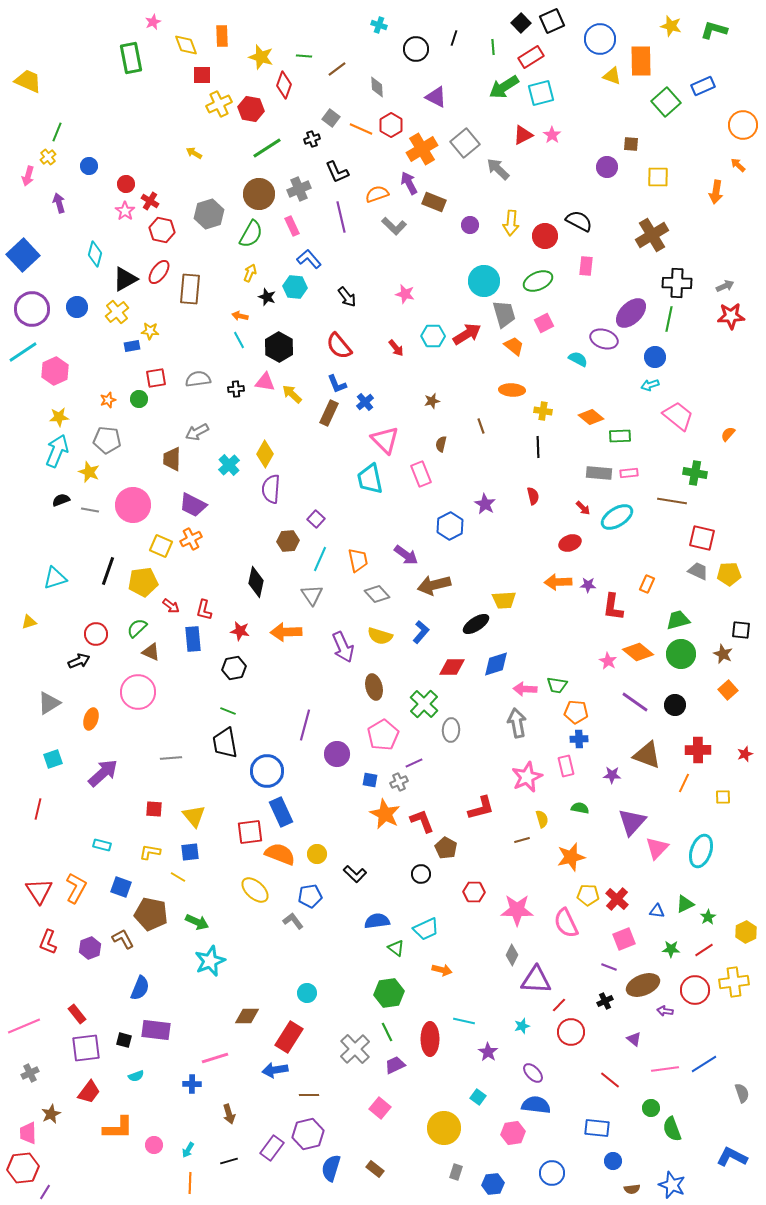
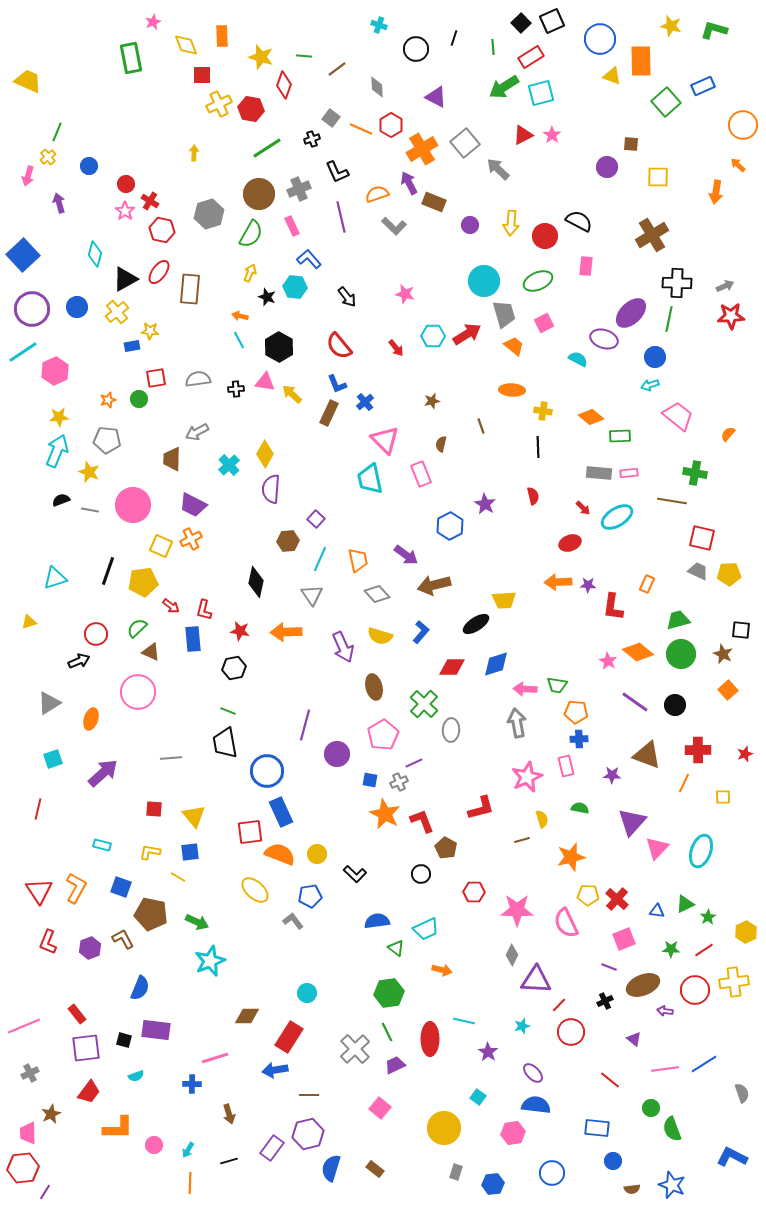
yellow arrow at (194, 153): rotated 63 degrees clockwise
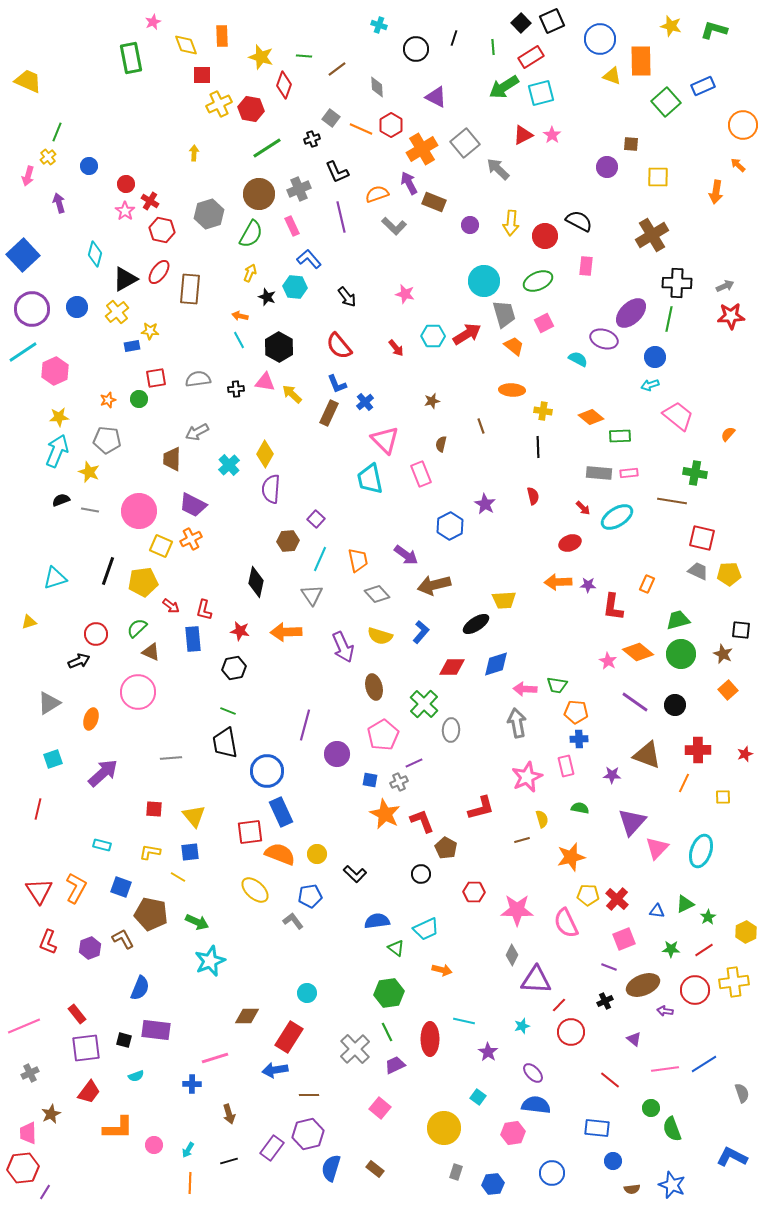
pink circle at (133, 505): moved 6 px right, 6 px down
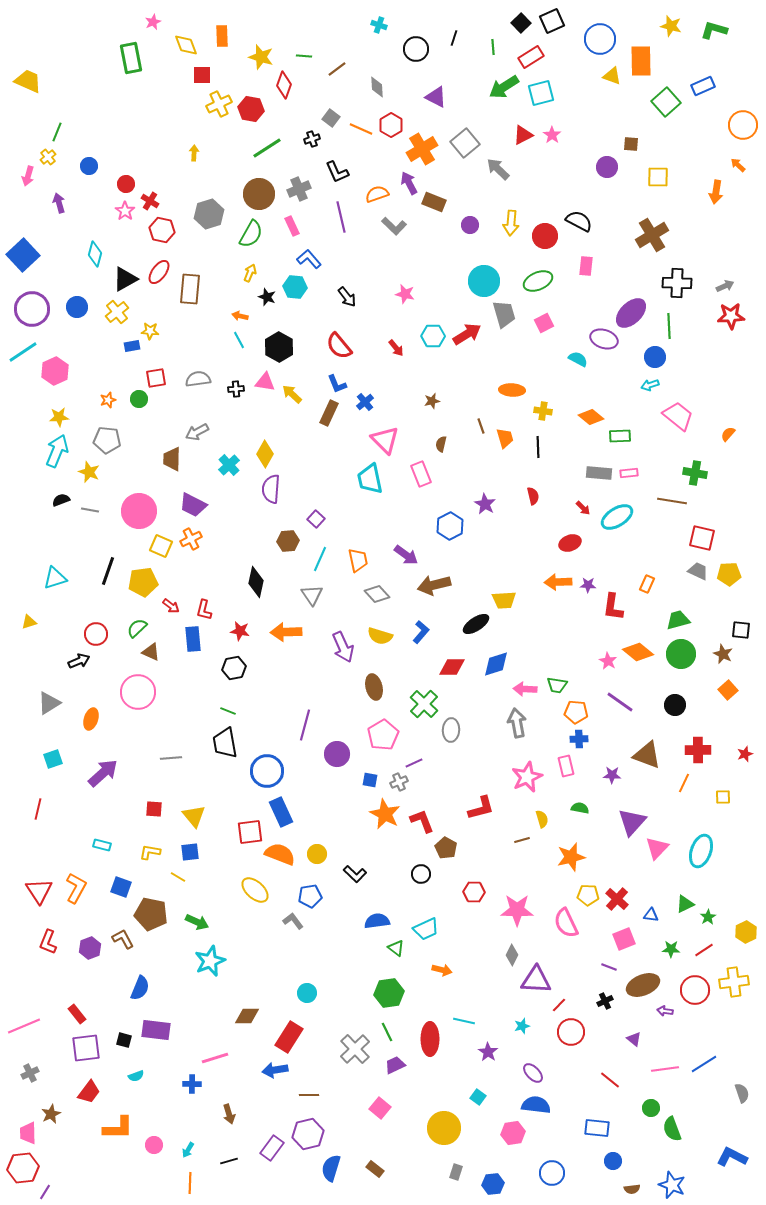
green line at (669, 319): moved 7 px down; rotated 15 degrees counterclockwise
orange trapezoid at (514, 346): moved 9 px left, 92 px down; rotated 35 degrees clockwise
purple line at (635, 702): moved 15 px left
blue triangle at (657, 911): moved 6 px left, 4 px down
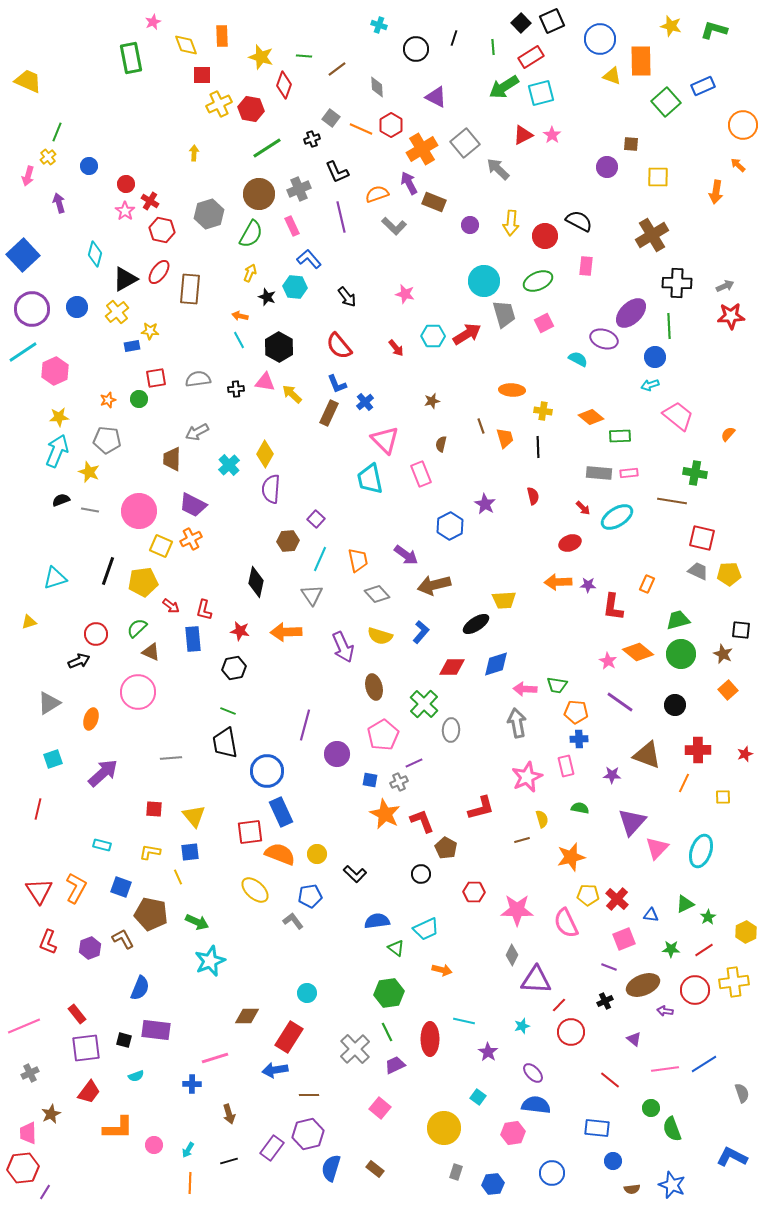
yellow line at (178, 877): rotated 35 degrees clockwise
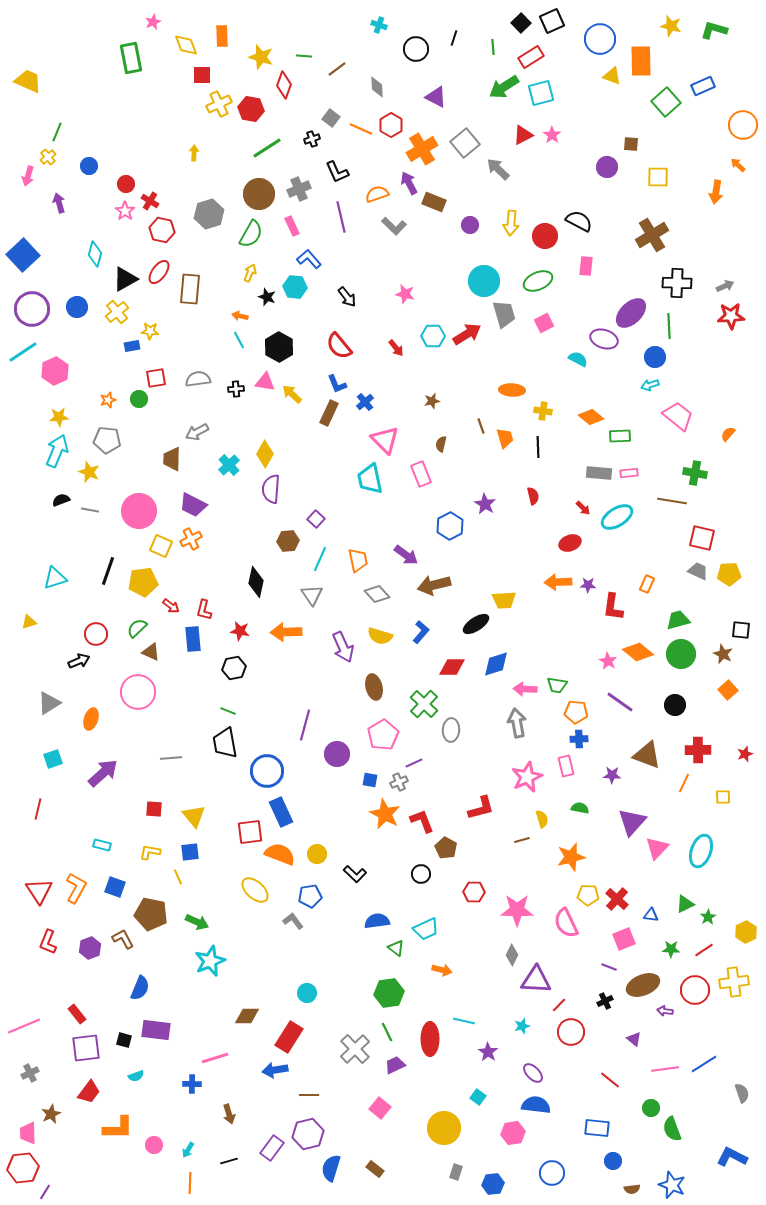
blue square at (121, 887): moved 6 px left
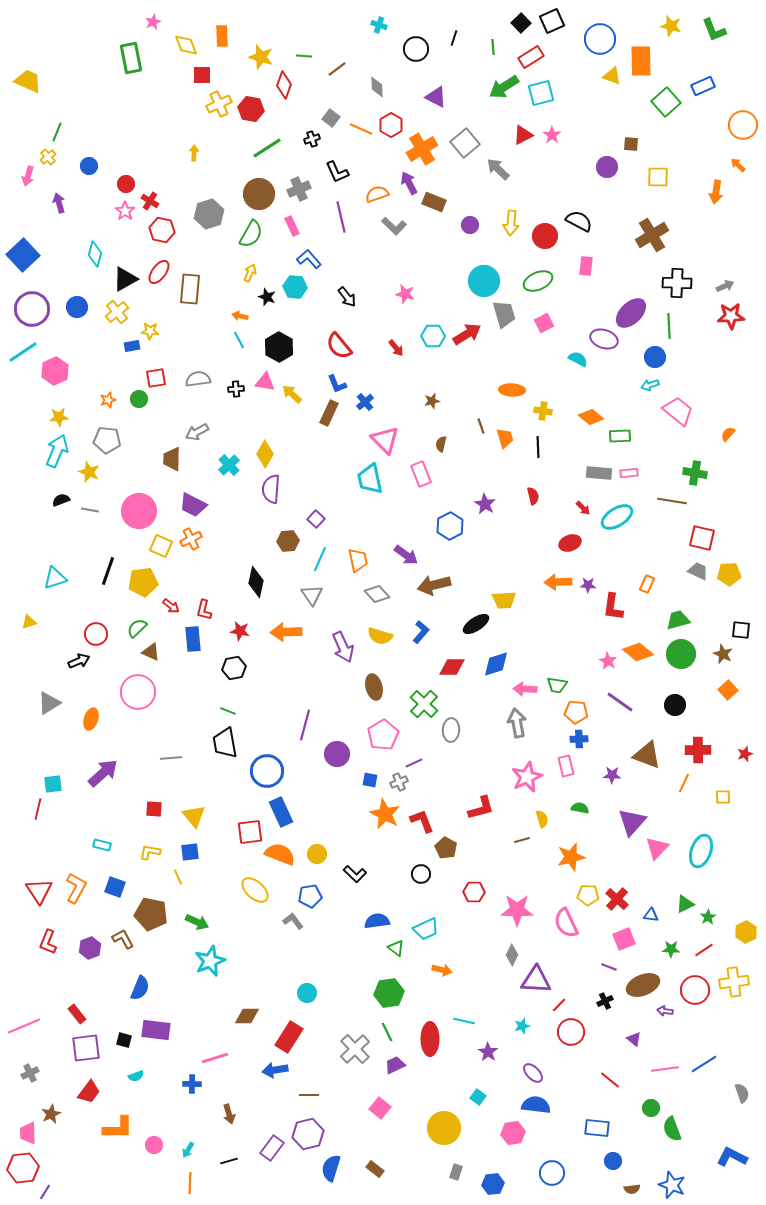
green L-shape at (714, 30): rotated 128 degrees counterclockwise
pink trapezoid at (678, 416): moved 5 px up
cyan square at (53, 759): moved 25 px down; rotated 12 degrees clockwise
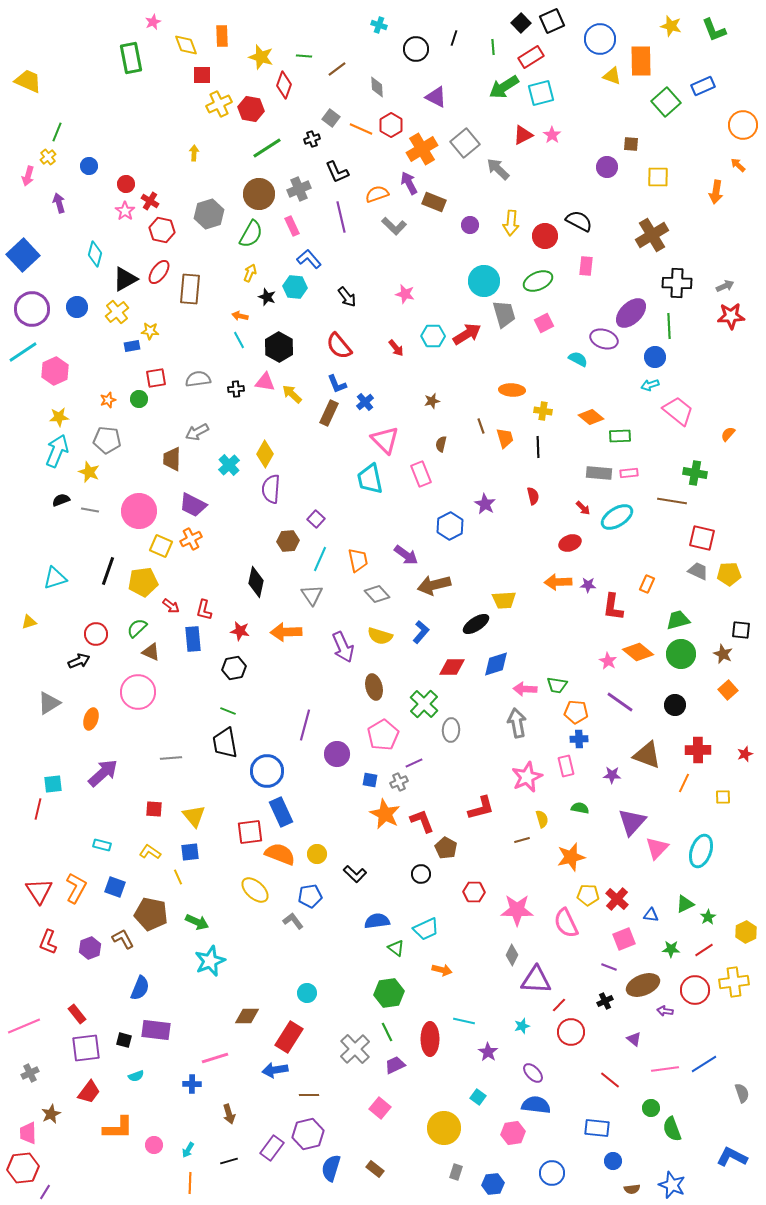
yellow L-shape at (150, 852): rotated 25 degrees clockwise
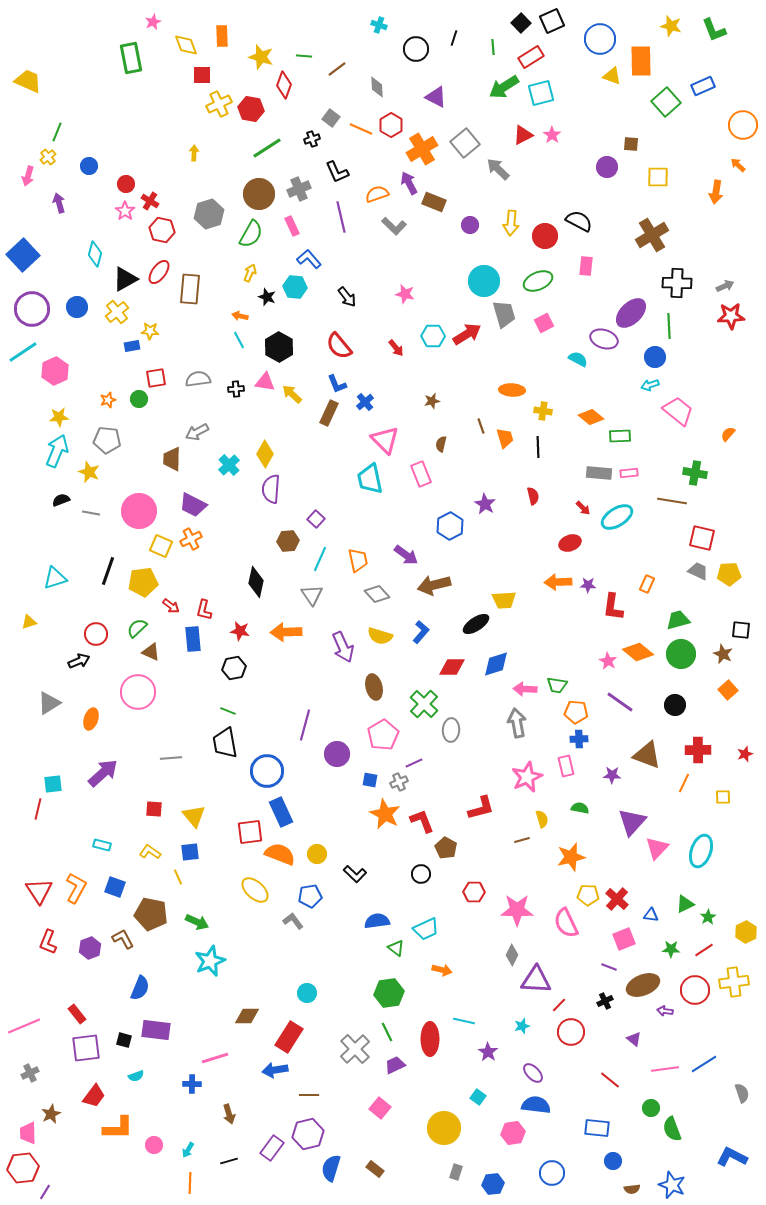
gray line at (90, 510): moved 1 px right, 3 px down
red trapezoid at (89, 1092): moved 5 px right, 4 px down
